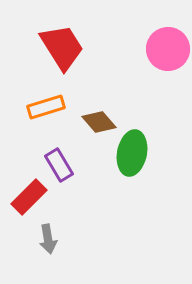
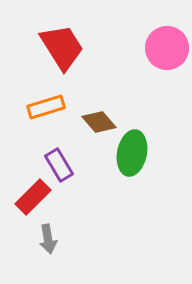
pink circle: moved 1 px left, 1 px up
red rectangle: moved 4 px right
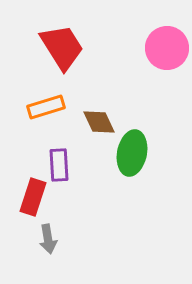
brown diamond: rotated 16 degrees clockwise
purple rectangle: rotated 28 degrees clockwise
red rectangle: rotated 27 degrees counterclockwise
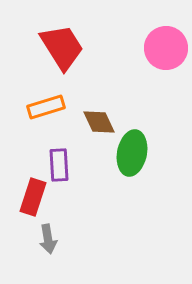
pink circle: moved 1 px left
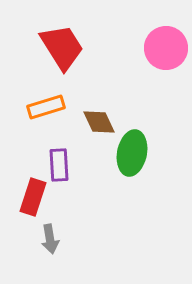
gray arrow: moved 2 px right
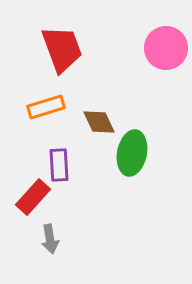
red trapezoid: moved 2 px down; rotated 12 degrees clockwise
red rectangle: rotated 24 degrees clockwise
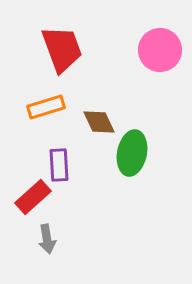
pink circle: moved 6 px left, 2 px down
red rectangle: rotated 6 degrees clockwise
gray arrow: moved 3 px left
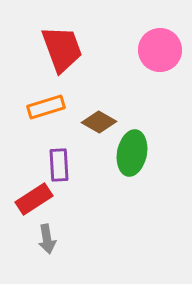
brown diamond: rotated 36 degrees counterclockwise
red rectangle: moved 1 px right, 2 px down; rotated 9 degrees clockwise
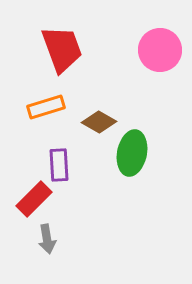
red rectangle: rotated 12 degrees counterclockwise
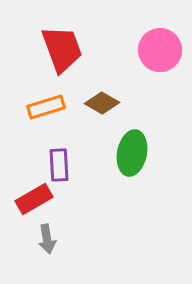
brown diamond: moved 3 px right, 19 px up
red rectangle: rotated 15 degrees clockwise
